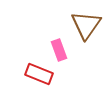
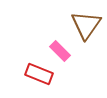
pink rectangle: moved 1 px right, 1 px down; rotated 25 degrees counterclockwise
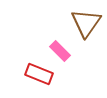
brown triangle: moved 2 px up
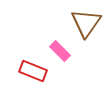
red rectangle: moved 6 px left, 3 px up
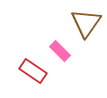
red rectangle: rotated 12 degrees clockwise
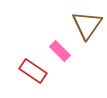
brown triangle: moved 1 px right, 2 px down
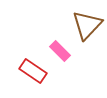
brown triangle: rotated 8 degrees clockwise
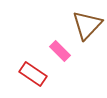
red rectangle: moved 3 px down
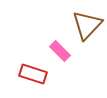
red rectangle: rotated 16 degrees counterclockwise
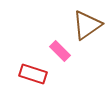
brown triangle: rotated 12 degrees clockwise
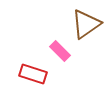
brown triangle: moved 1 px left, 1 px up
